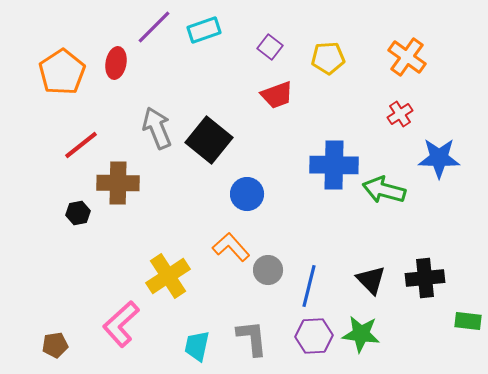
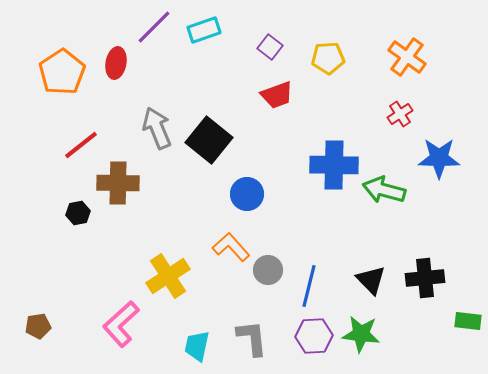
brown pentagon: moved 17 px left, 19 px up
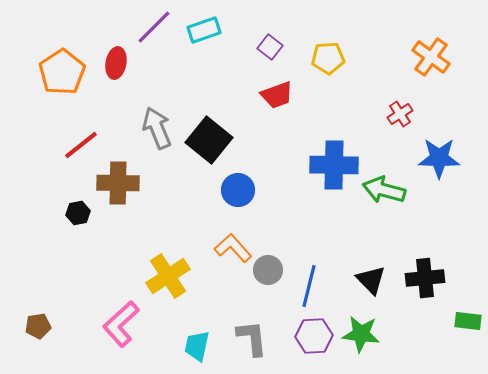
orange cross: moved 24 px right
blue circle: moved 9 px left, 4 px up
orange L-shape: moved 2 px right, 1 px down
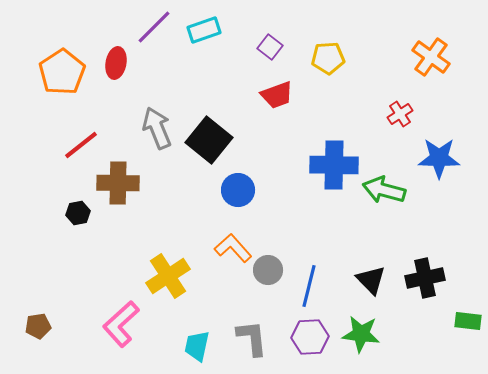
black cross: rotated 6 degrees counterclockwise
purple hexagon: moved 4 px left, 1 px down
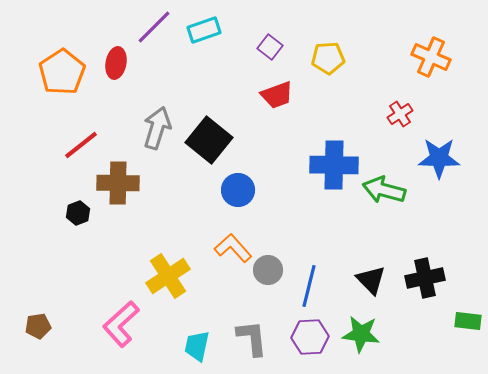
orange cross: rotated 12 degrees counterclockwise
gray arrow: rotated 39 degrees clockwise
black hexagon: rotated 10 degrees counterclockwise
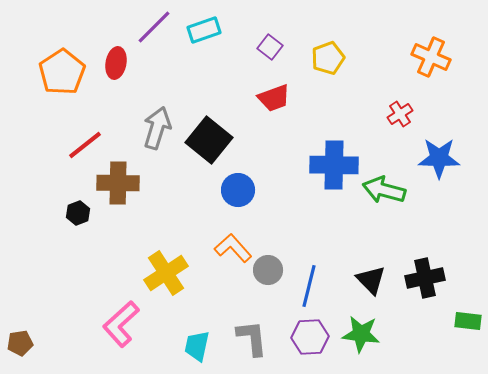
yellow pentagon: rotated 16 degrees counterclockwise
red trapezoid: moved 3 px left, 3 px down
red line: moved 4 px right
yellow cross: moved 2 px left, 3 px up
brown pentagon: moved 18 px left, 17 px down
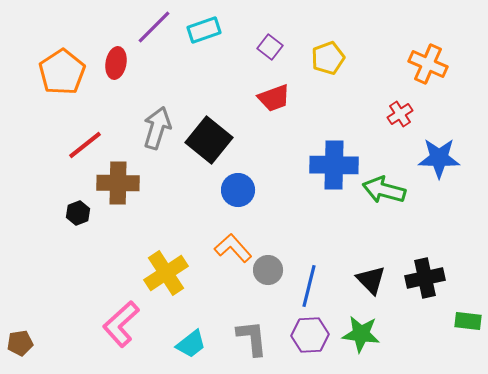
orange cross: moved 3 px left, 7 px down
purple hexagon: moved 2 px up
cyan trapezoid: moved 6 px left, 2 px up; rotated 140 degrees counterclockwise
